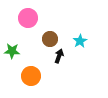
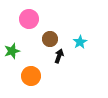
pink circle: moved 1 px right, 1 px down
cyan star: moved 1 px down
green star: rotated 21 degrees counterclockwise
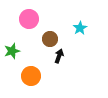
cyan star: moved 14 px up
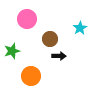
pink circle: moved 2 px left
black arrow: rotated 72 degrees clockwise
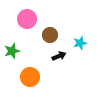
cyan star: moved 15 px down; rotated 16 degrees clockwise
brown circle: moved 4 px up
black arrow: rotated 24 degrees counterclockwise
orange circle: moved 1 px left, 1 px down
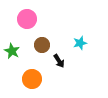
brown circle: moved 8 px left, 10 px down
green star: rotated 28 degrees counterclockwise
black arrow: moved 5 px down; rotated 80 degrees clockwise
orange circle: moved 2 px right, 2 px down
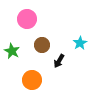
cyan star: rotated 16 degrees counterclockwise
black arrow: rotated 64 degrees clockwise
orange circle: moved 1 px down
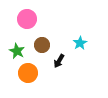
green star: moved 5 px right
orange circle: moved 4 px left, 7 px up
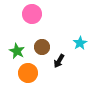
pink circle: moved 5 px right, 5 px up
brown circle: moved 2 px down
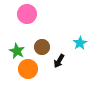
pink circle: moved 5 px left
orange circle: moved 4 px up
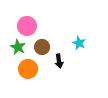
pink circle: moved 12 px down
cyan star: moved 1 px left; rotated 16 degrees counterclockwise
green star: moved 1 px right, 4 px up
black arrow: rotated 40 degrees counterclockwise
